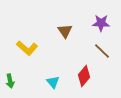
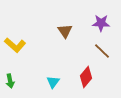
yellow L-shape: moved 12 px left, 3 px up
red diamond: moved 2 px right, 1 px down
cyan triangle: rotated 16 degrees clockwise
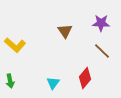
red diamond: moved 1 px left, 1 px down
cyan triangle: moved 1 px down
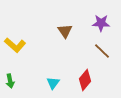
red diamond: moved 2 px down
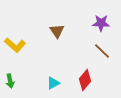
brown triangle: moved 8 px left
cyan triangle: rotated 24 degrees clockwise
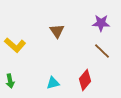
cyan triangle: rotated 16 degrees clockwise
